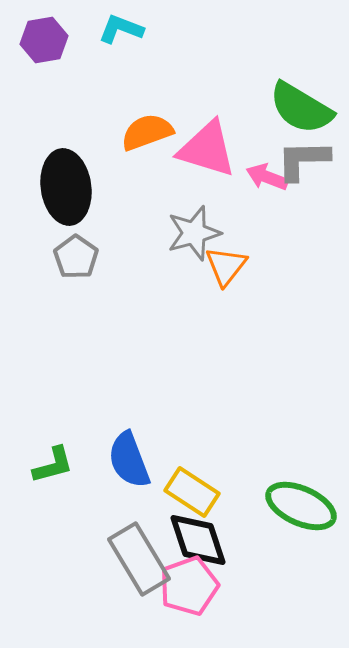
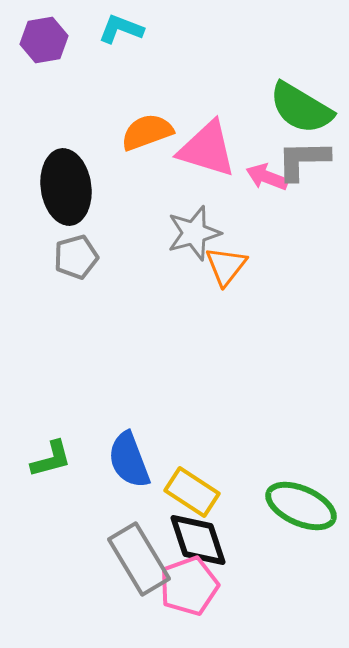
gray pentagon: rotated 21 degrees clockwise
green L-shape: moved 2 px left, 6 px up
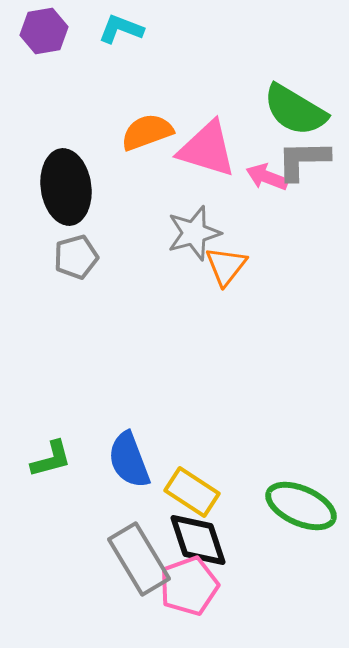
purple hexagon: moved 9 px up
green semicircle: moved 6 px left, 2 px down
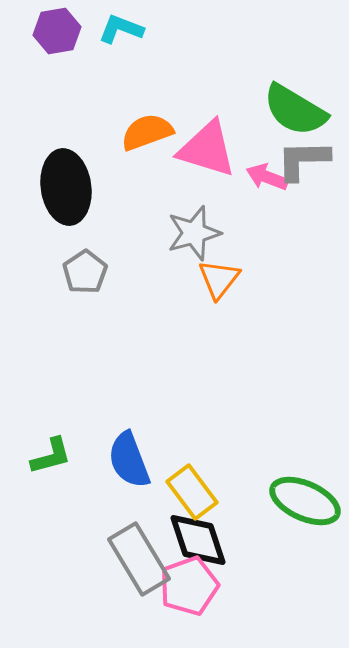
purple hexagon: moved 13 px right
gray pentagon: moved 9 px right, 15 px down; rotated 18 degrees counterclockwise
orange triangle: moved 7 px left, 13 px down
green L-shape: moved 3 px up
yellow rectangle: rotated 20 degrees clockwise
green ellipse: moved 4 px right, 5 px up
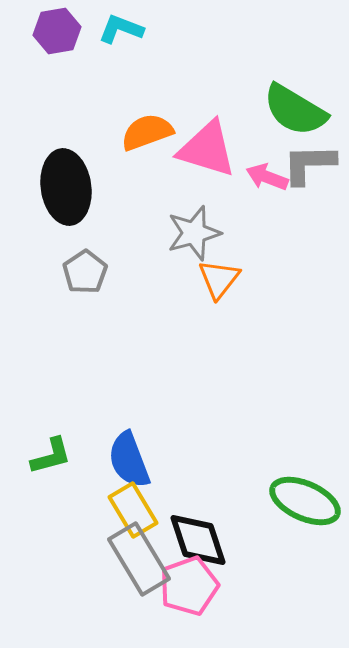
gray L-shape: moved 6 px right, 4 px down
yellow rectangle: moved 59 px left, 18 px down; rotated 6 degrees clockwise
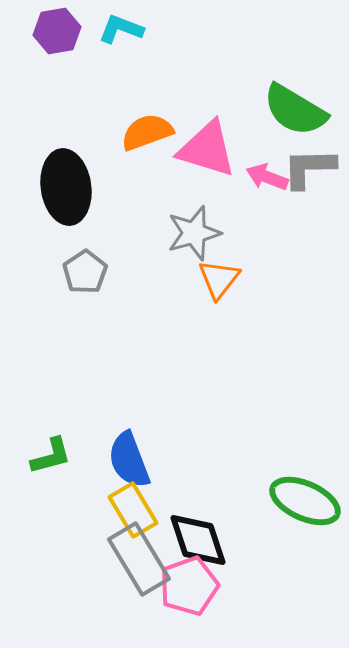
gray L-shape: moved 4 px down
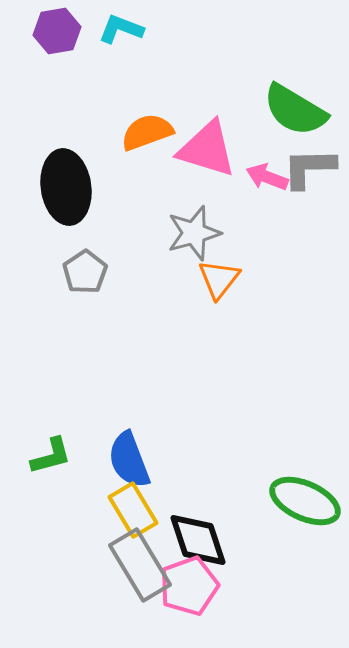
gray rectangle: moved 1 px right, 6 px down
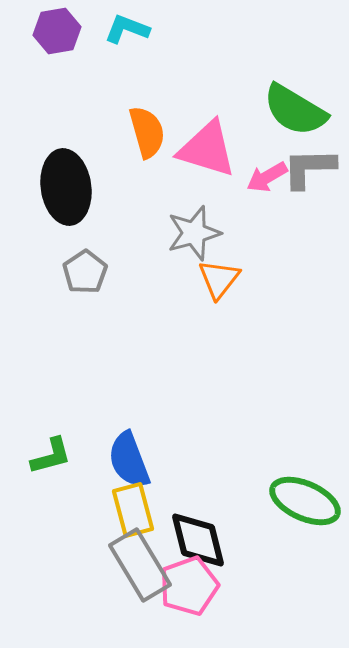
cyan L-shape: moved 6 px right
orange semicircle: rotated 94 degrees clockwise
pink arrow: rotated 51 degrees counterclockwise
yellow rectangle: rotated 16 degrees clockwise
black diamond: rotated 4 degrees clockwise
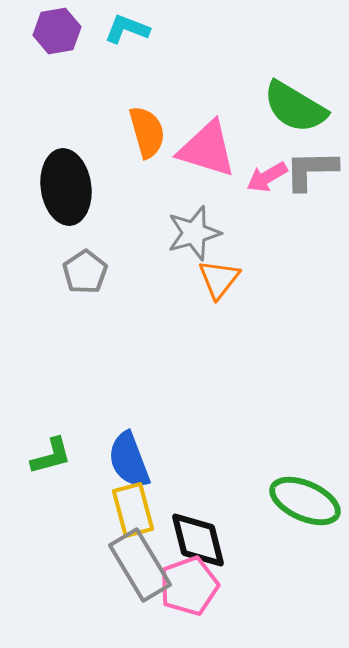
green semicircle: moved 3 px up
gray L-shape: moved 2 px right, 2 px down
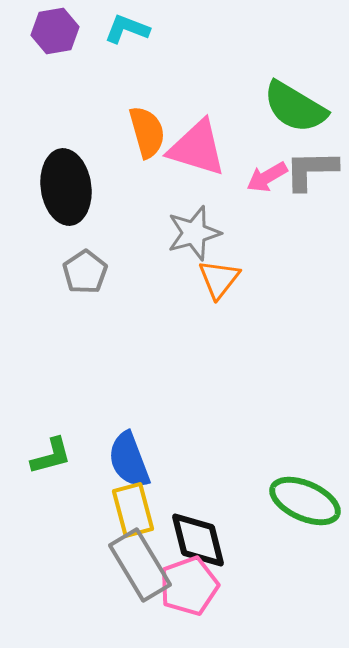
purple hexagon: moved 2 px left
pink triangle: moved 10 px left, 1 px up
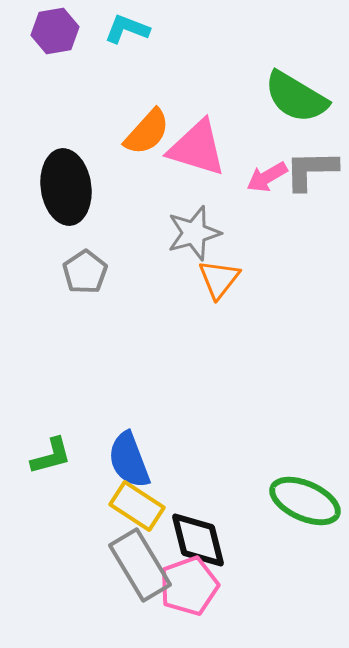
green semicircle: moved 1 px right, 10 px up
orange semicircle: rotated 58 degrees clockwise
yellow rectangle: moved 4 px right, 4 px up; rotated 42 degrees counterclockwise
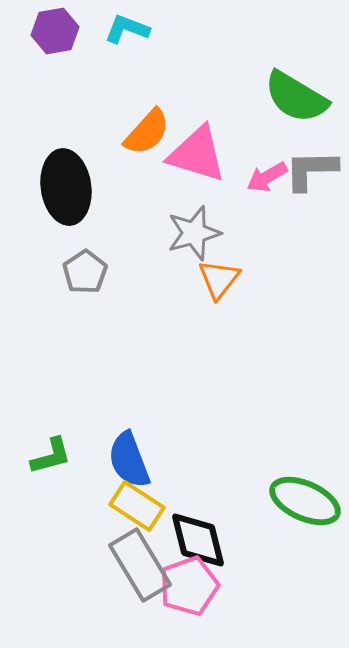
pink triangle: moved 6 px down
